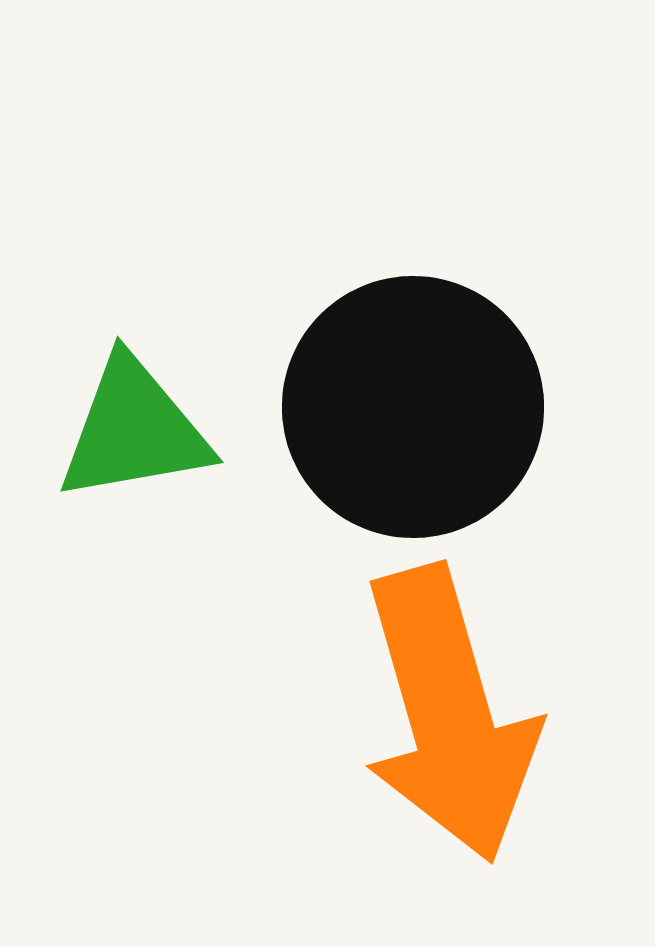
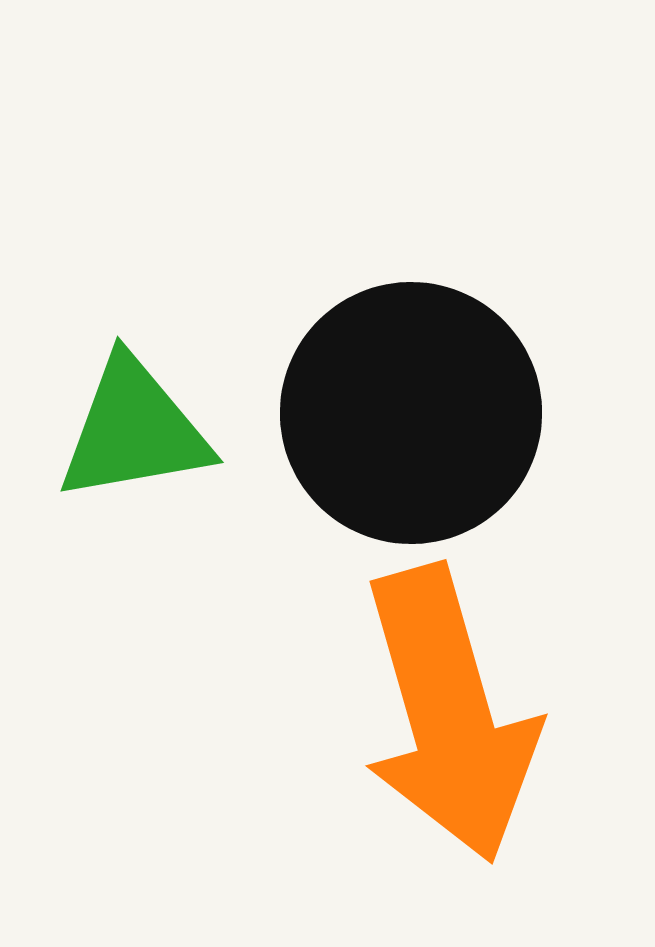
black circle: moved 2 px left, 6 px down
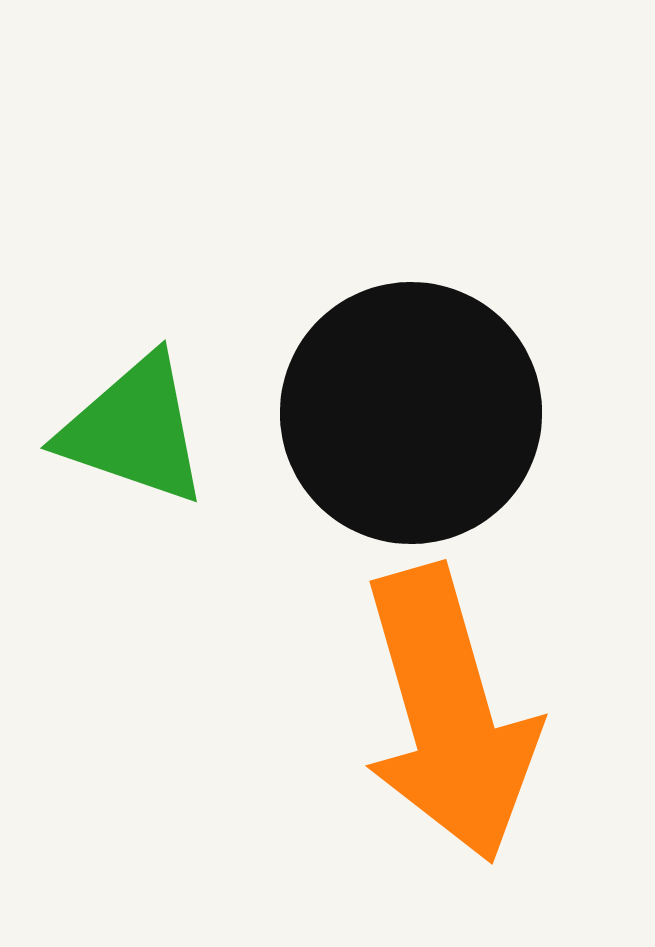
green triangle: rotated 29 degrees clockwise
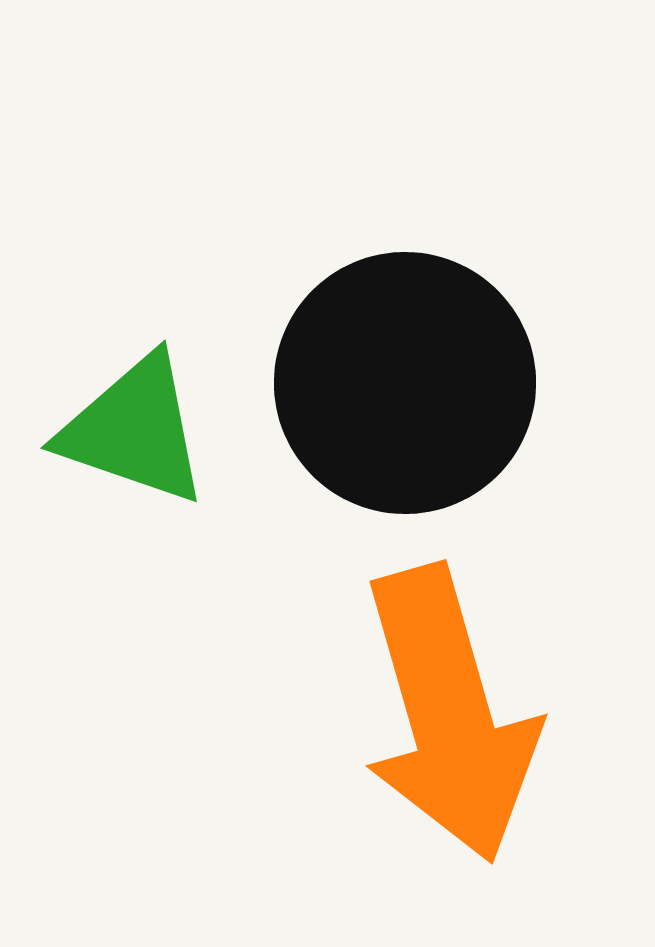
black circle: moved 6 px left, 30 px up
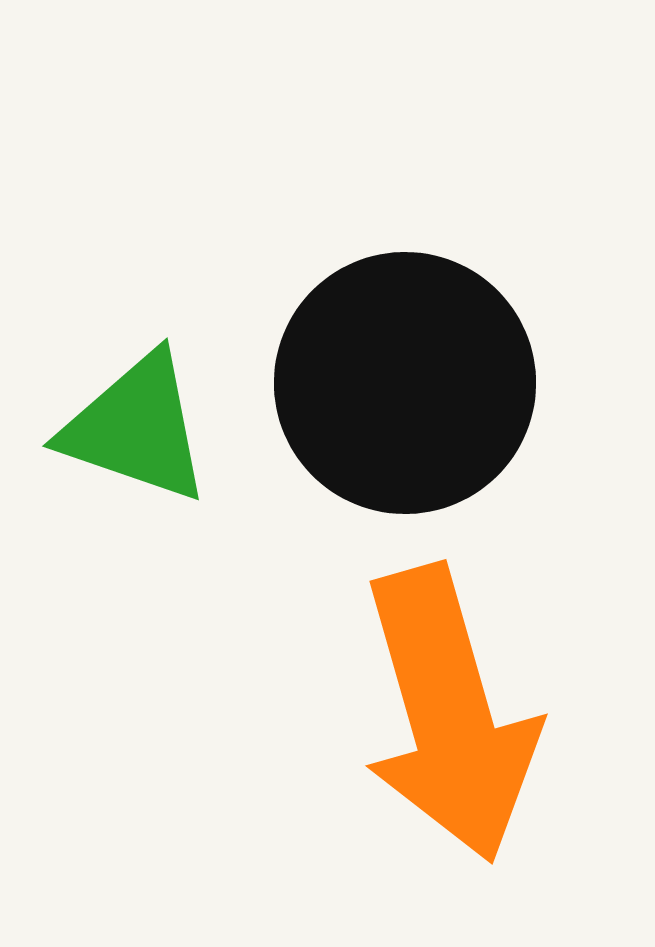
green triangle: moved 2 px right, 2 px up
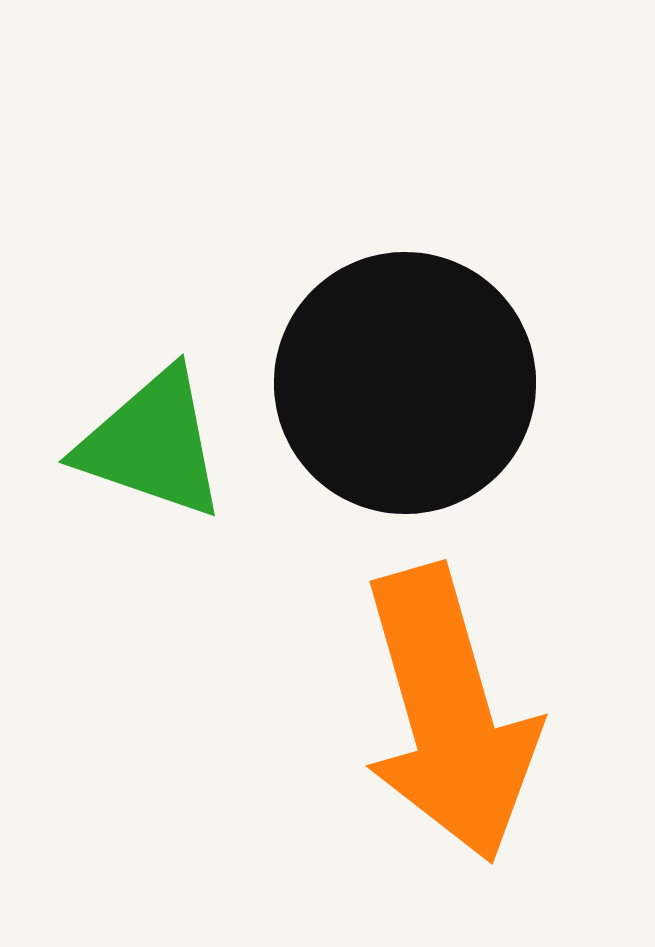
green triangle: moved 16 px right, 16 px down
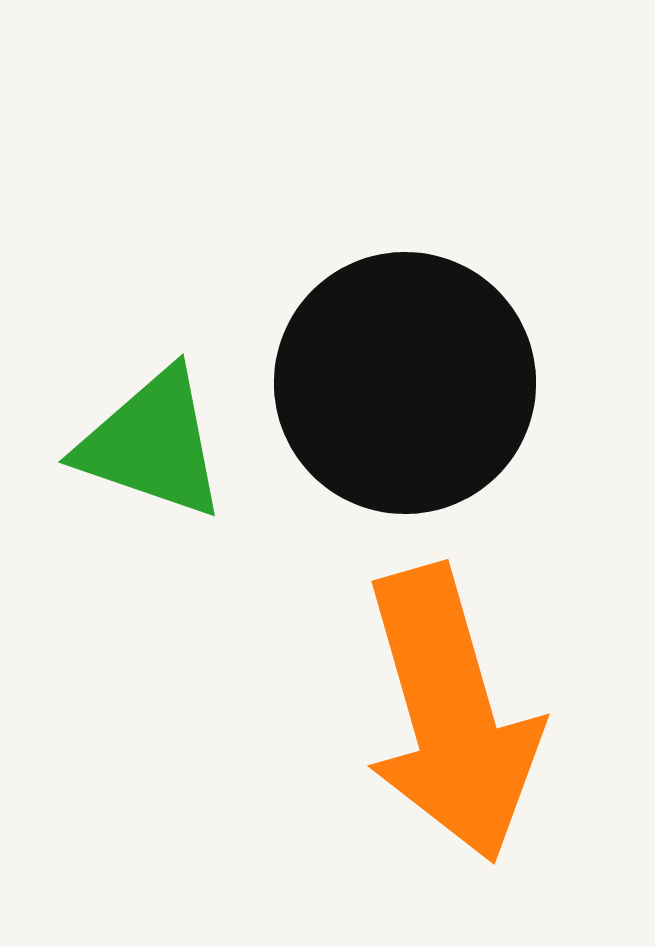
orange arrow: moved 2 px right
